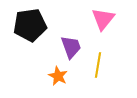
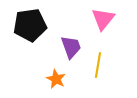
orange star: moved 2 px left, 3 px down
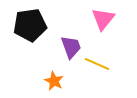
yellow line: moved 1 px left, 1 px up; rotated 75 degrees counterclockwise
orange star: moved 2 px left, 2 px down
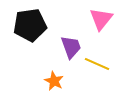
pink triangle: moved 2 px left
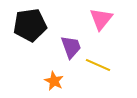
yellow line: moved 1 px right, 1 px down
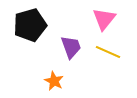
pink triangle: moved 3 px right
black pentagon: rotated 8 degrees counterclockwise
yellow line: moved 10 px right, 13 px up
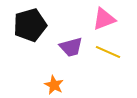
pink triangle: rotated 30 degrees clockwise
purple trapezoid: rotated 95 degrees clockwise
orange star: moved 4 px down
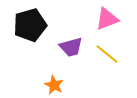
pink triangle: moved 3 px right
yellow line: moved 1 px left, 2 px down; rotated 15 degrees clockwise
